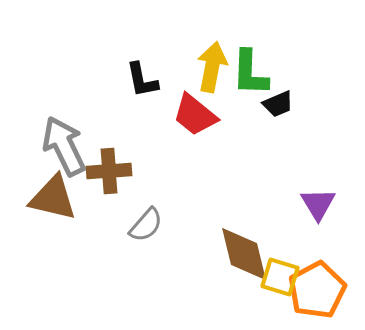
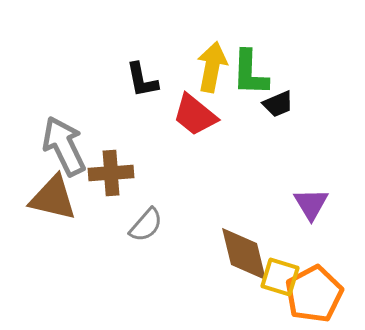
brown cross: moved 2 px right, 2 px down
purple triangle: moved 7 px left
orange pentagon: moved 3 px left, 4 px down
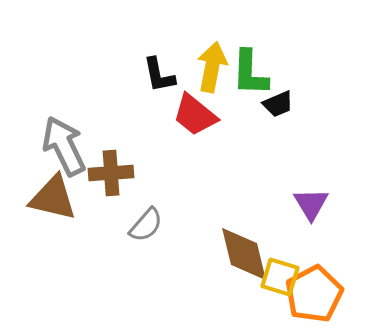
black L-shape: moved 17 px right, 5 px up
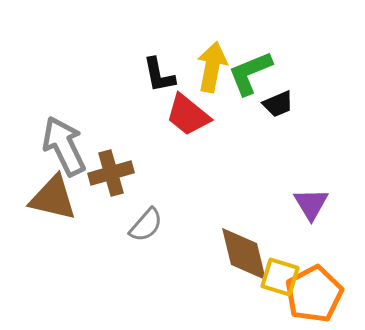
green L-shape: rotated 66 degrees clockwise
red trapezoid: moved 7 px left
brown cross: rotated 12 degrees counterclockwise
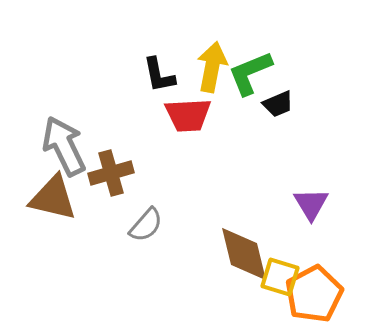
red trapezoid: rotated 42 degrees counterclockwise
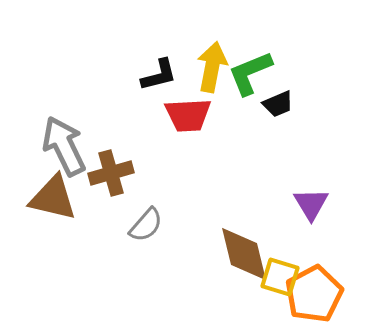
black L-shape: rotated 93 degrees counterclockwise
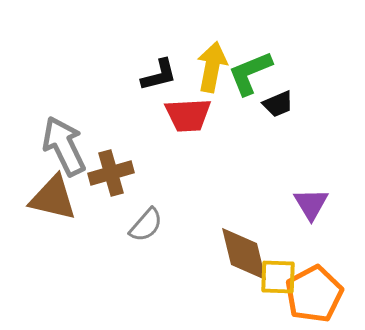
yellow square: moved 2 px left; rotated 15 degrees counterclockwise
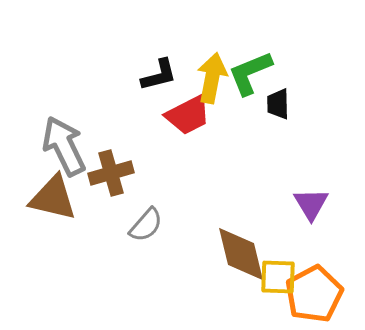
yellow arrow: moved 11 px down
black trapezoid: rotated 112 degrees clockwise
red trapezoid: rotated 24 degrees counterclockwise
brown diamond: moved 3 px left
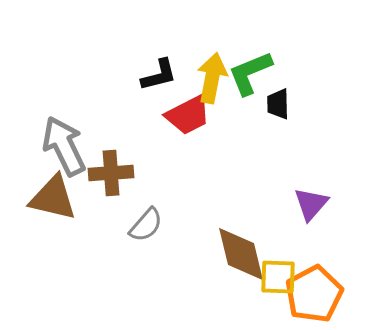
brown cross: rotated 12 degrees clockwise
purple triangle: rotated 12 degrees clockwise
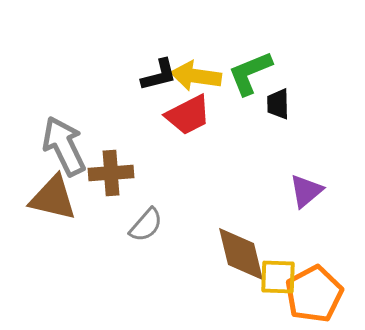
yellow arrow: moved 16 px left, 2 px up; rotated 93 degrees counterclockwise
purple triangle: moved 5 px left, 13 px up; rotated 9 degrees clockwise
